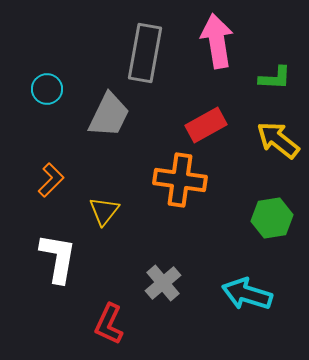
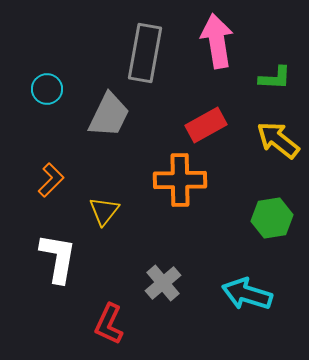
orange cross: rotated 9 degrees counterclockwise
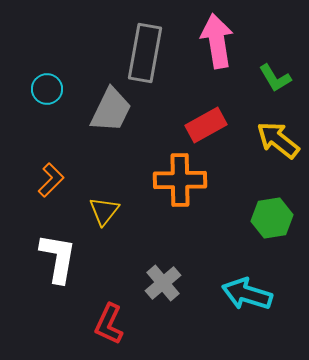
green L-shape: rotated 56 degrees clockwise
gray trapezoid: moved 2 px right, 5 px up
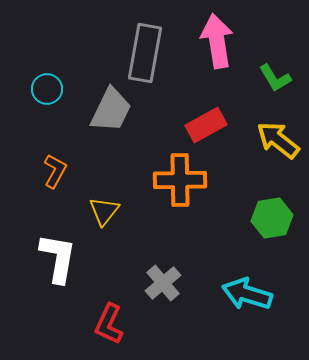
orange L-shape: moved 4 px right, 9 px up; rotated 16 degrees counterclockwise
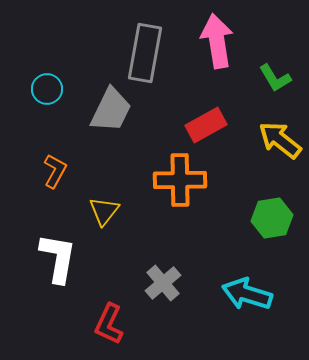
yellow arrow: moved 2 px right
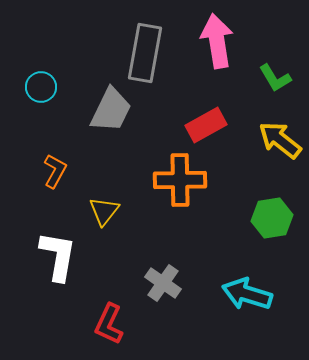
cyan circle: moved 6 px left, 2 px up
white L-shape: moved 2 px up
gray cross: rotated 15 degrees counterclockwise
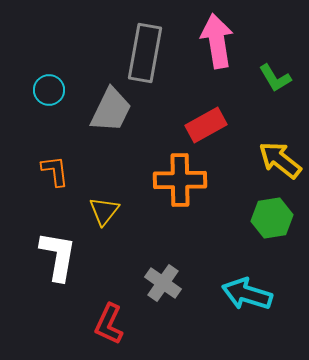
cyan circle: moved 8 px right, 3 px down
yellow arrow: moved 20 px down
orange L-shape: rotated 36 degrees counterclockwise
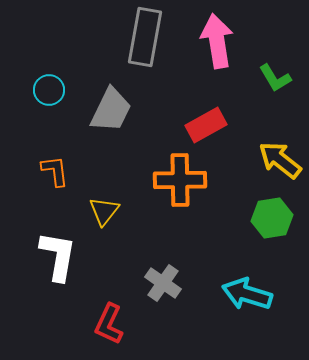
gray rectangle: moved 16 px up
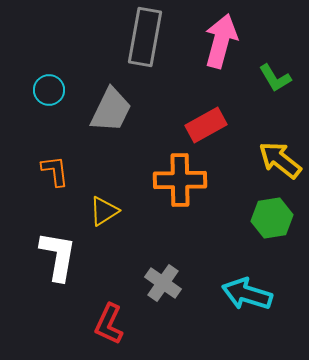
pink arrow: moved 4 px right; rotated 24 degrees clockwise
yellow triangle: rotated 20 degrees clockwise
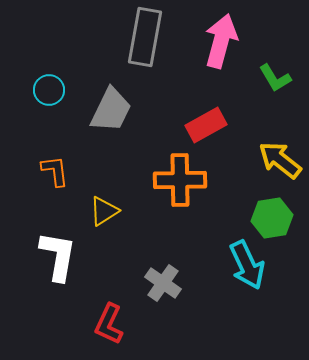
cyan arrow: moved 29 px up; rotated 132 degrees counterclockwise
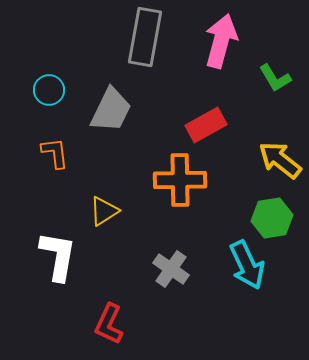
orange L-shape: moved 18 px up
gray cross: moved 8 px right, 14 px up
